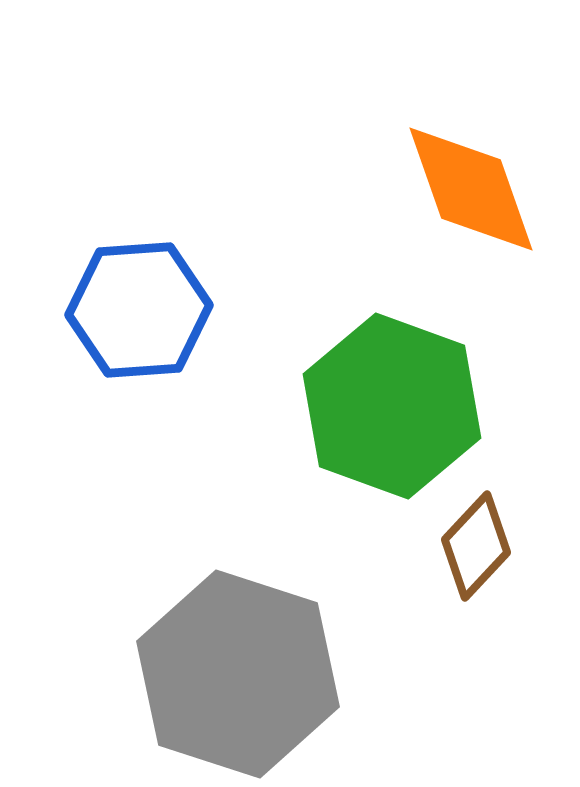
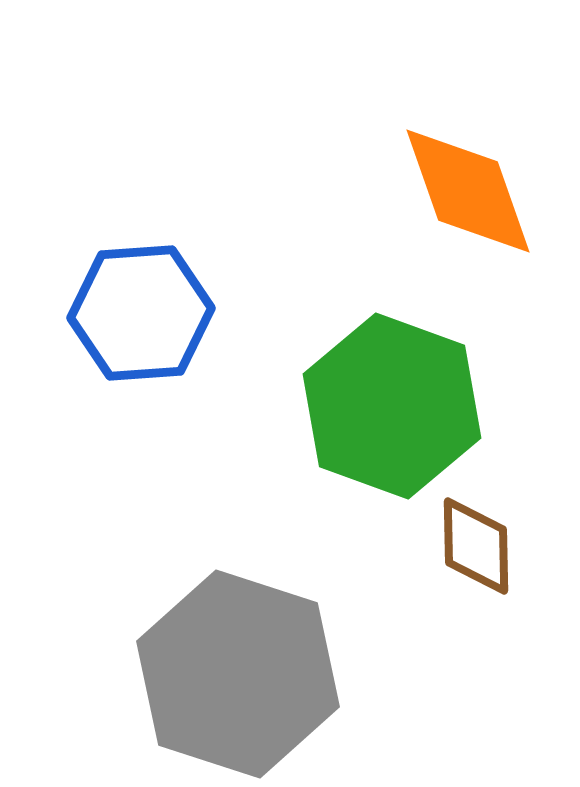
orange diamond: moved 3 px left, 2 px down
blue hexagon: moved 2 px right, 3 px down
brown diamond: rotated 44 degrees counterclockwise
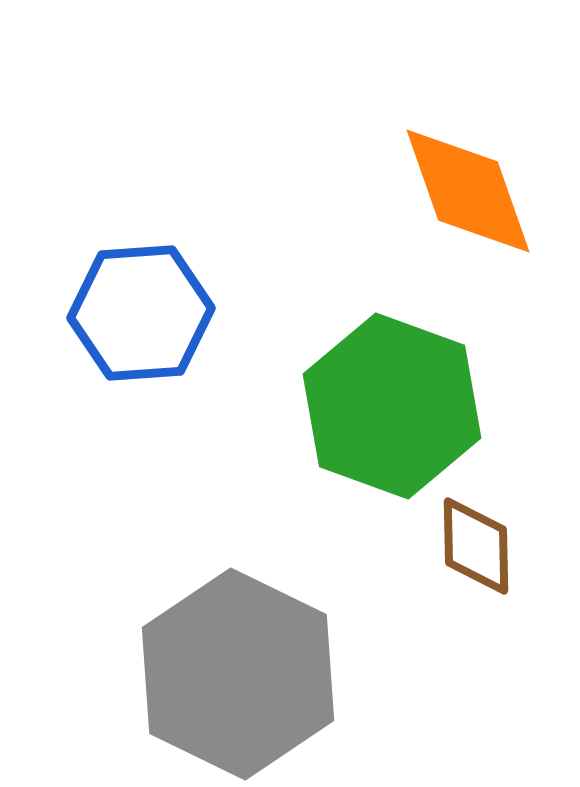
gray hexagon: rotated 8 degrees clockwise
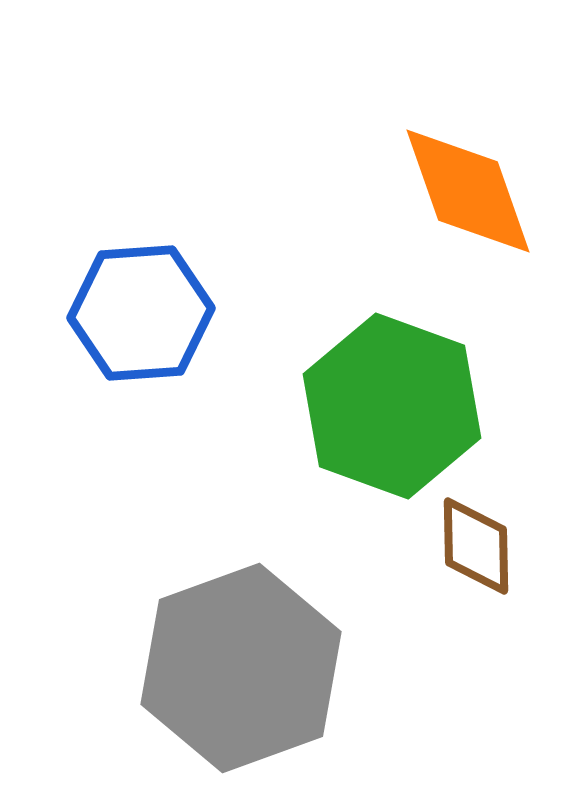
gray hexagon: moved 3 px right, 6 px up; rotated 14 degrees clockwise
